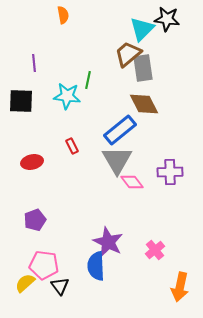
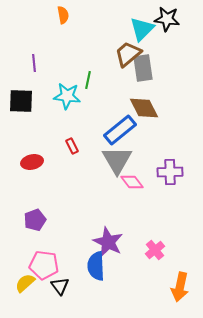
brown diamond: moved 4 px down
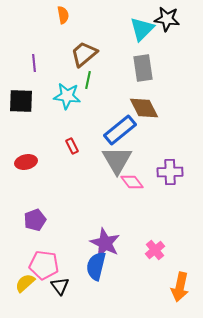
brown trapezoid: moved 44 px left
red ellipse: moved 6 px left
purple star: moved 3 px left, 1 px down
blue semicircle: rotated 16 degrees clockwise
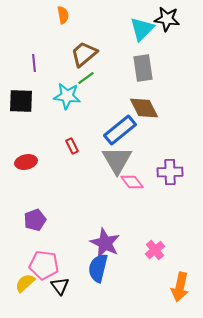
green line: moved 2 px left, 2 px up; rotated 42 degrees clockwise
blue semicircle: moved 2 px right, 2 px down
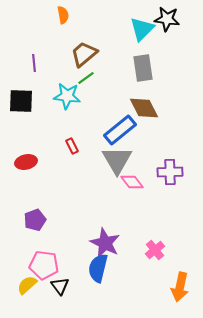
yellow semicircle: moved 2 px right, 2 px down
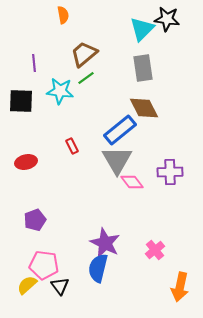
cyan star: moved 7 px left, 5 px up
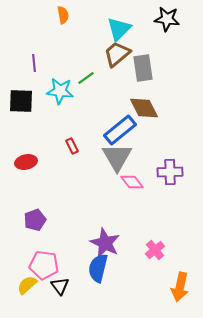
cyan triangle: moved 23 px left
brown trapezoid: moved 33 px right
gray triangle: moved 3 px up
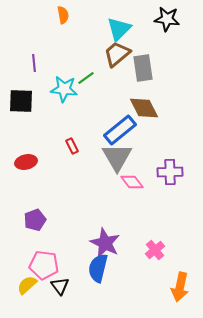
cyan star: moved 4 px right, 2 px up
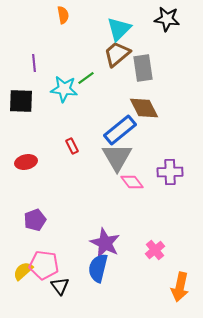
yellow semicircle: moved 4 px left, 14 px up
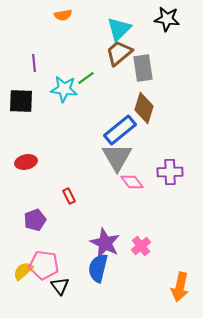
orange semicircle: rotated 90 degrees clockwise
brown trapezoid: moved 2 px right, 1 px up
brown diamond: rotated 44 degrees clockwise
red rectangle: moved 3 px left, 50 px down
pink cross: moved 14 px left, 4 px up
